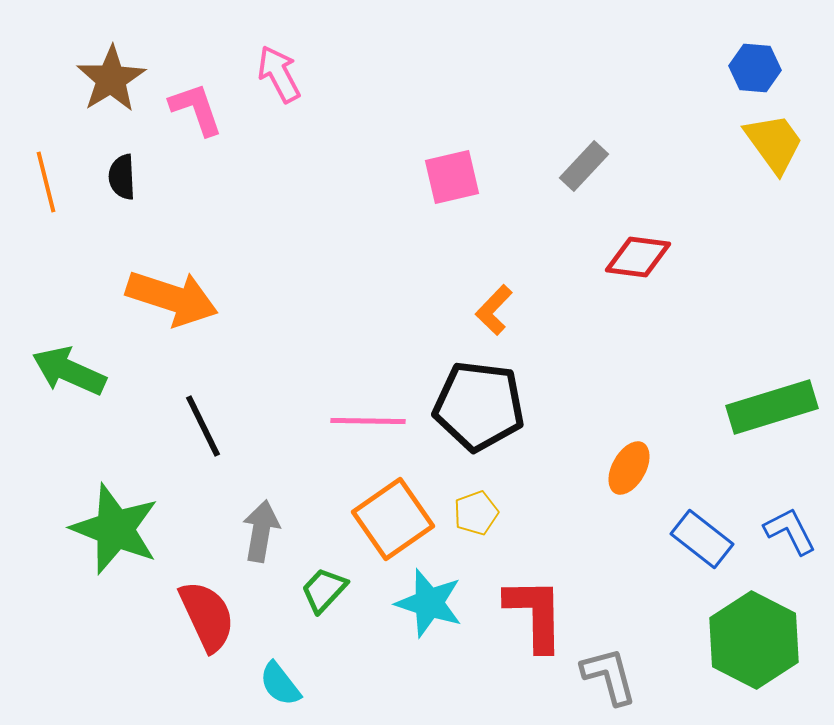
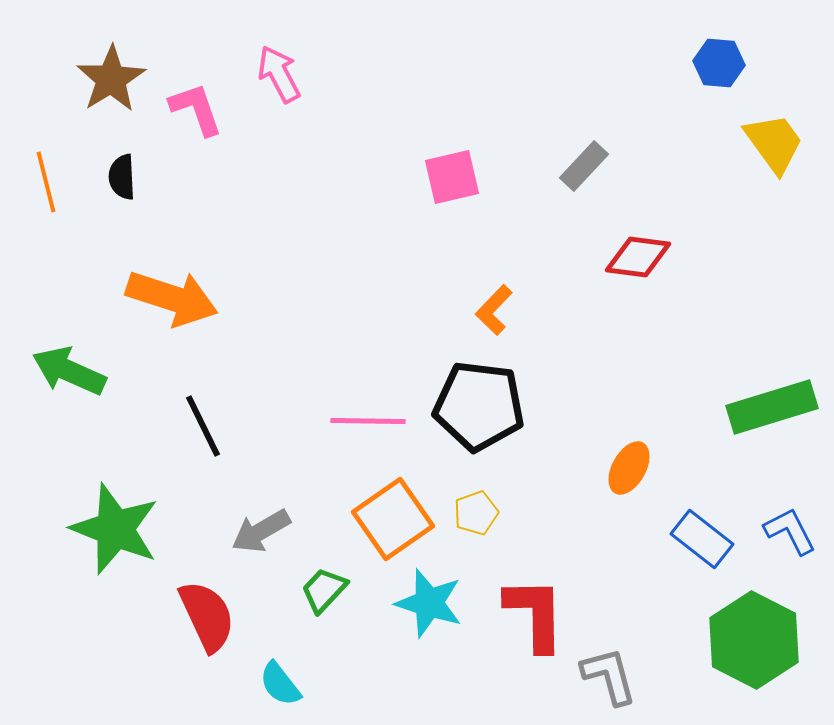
blue hexagon: moved 36 px left, 5 px up
gray arrow: rotated 130 degrees counterclockwise
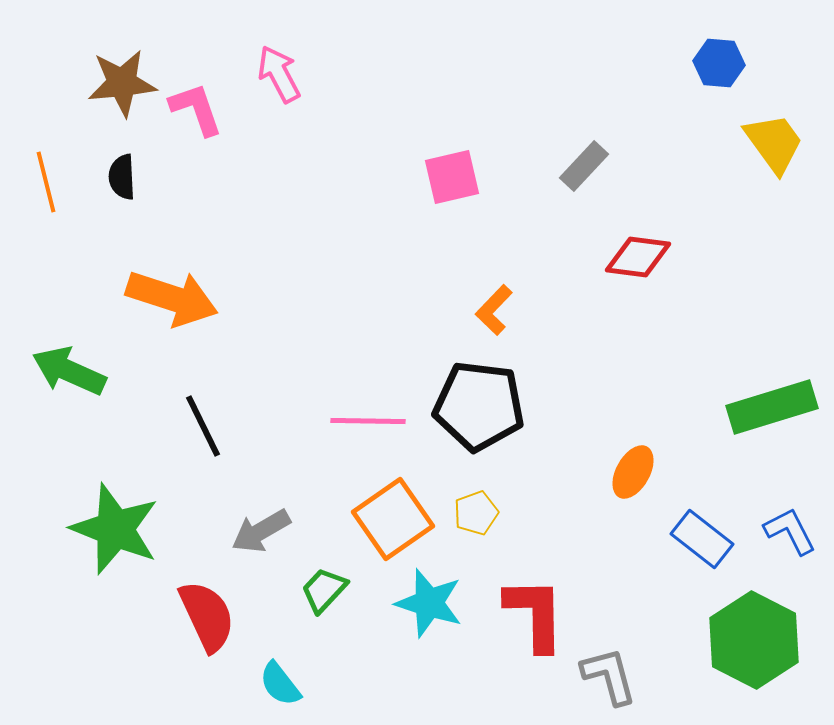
brown star: moved 11 px right, 4 px down; rotated 26 degrees clockwise
orange ellipse: moved 4 px right, 4 px down
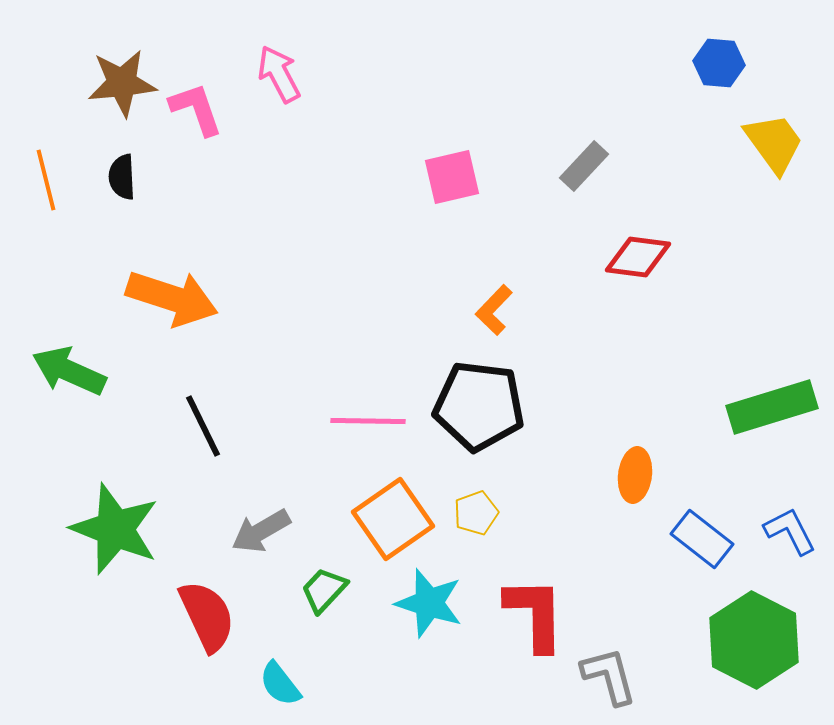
orange line: moved 2 px up
orange ellipse: moved 2 px right, 3 px down; rotated 22 degrees counterclockwise
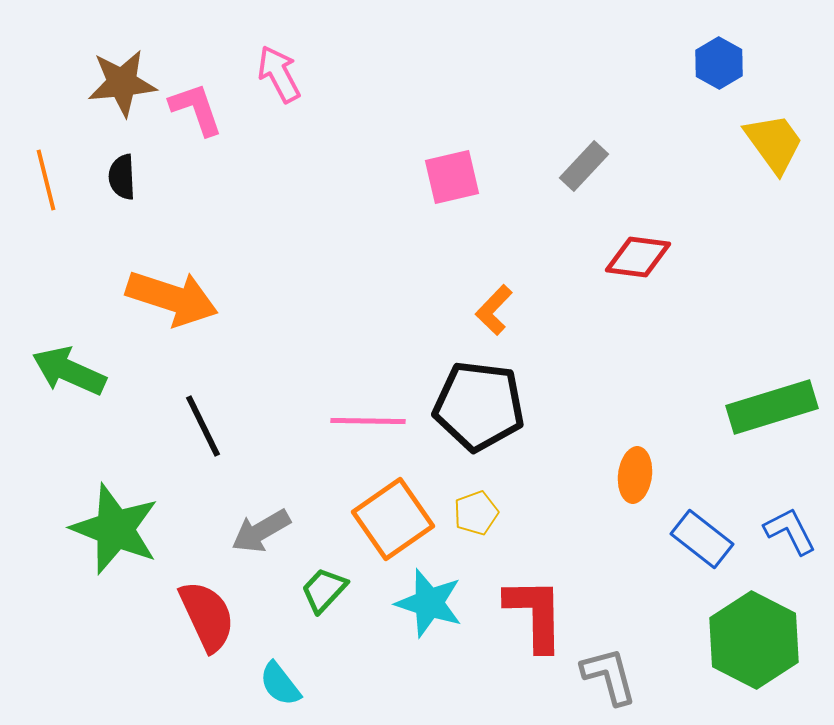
blue hexagon: rotated 24 degrees clockwise
